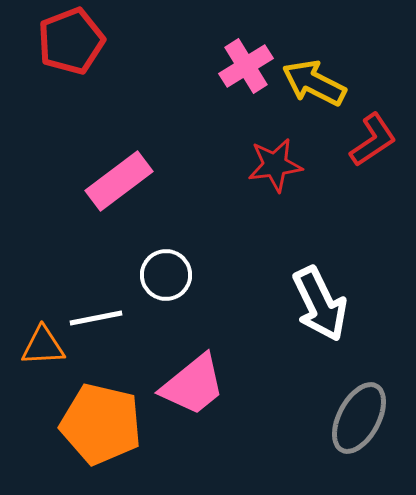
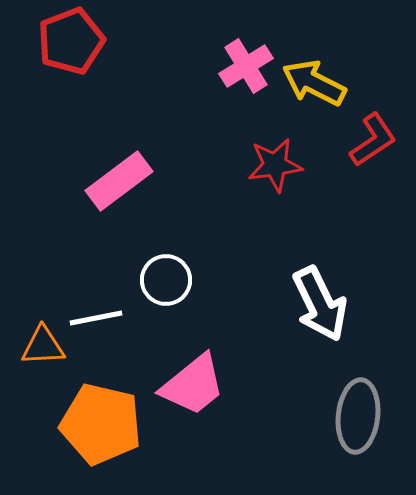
white circle: moved 5 px down
gray ellipse: moved 1 px left, 2 px up; rotated 22 degrees counterclockwise
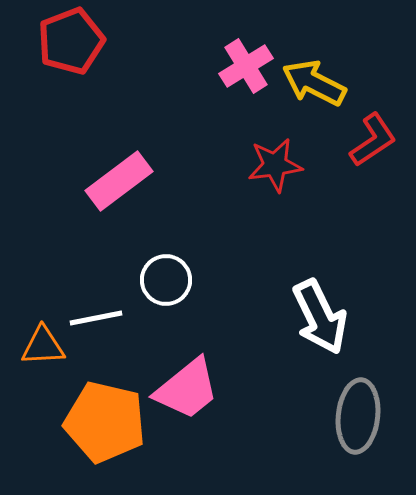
white arrow: moved 13 px down
pink trapezoid: moved 6 px left, 4 px down
orange pentagon: moved 4 px right, 2 px up
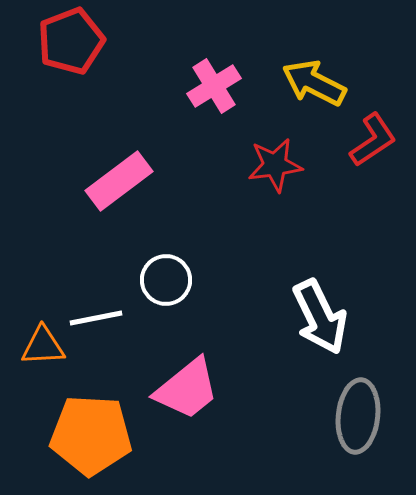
pink cross: moved 32 px left, 20 px down
orange pentagon: moved 14 px left, 13 px down; rotated 10 degrees counterclockwise
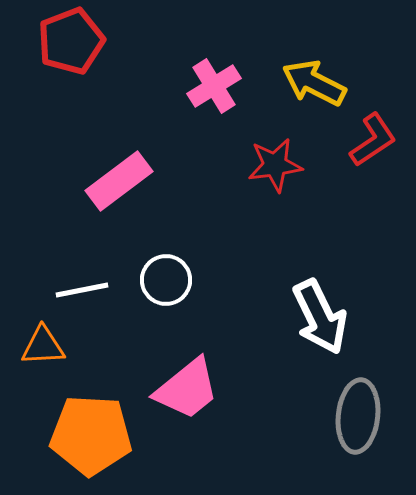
white line: moved 14 px left, 28 px up
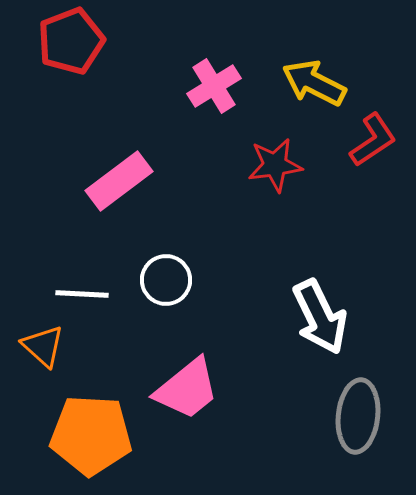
white line: moved 4 px down; rotated 14 degrees clockwise
orange triangle: rotated 45 degrees clockwise
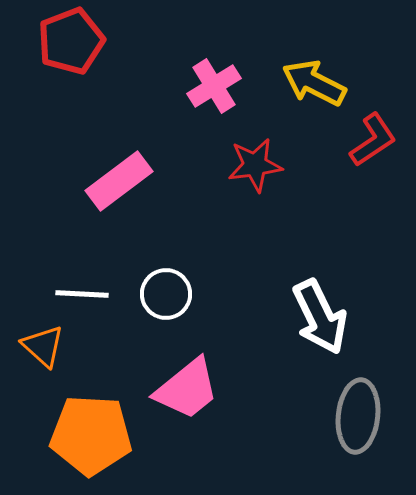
red star: moved 20 px left
white circle: moved 14 px down
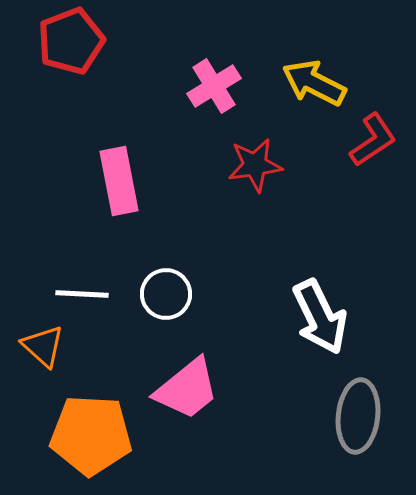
pink rectangle: rotated 64 degrees counterclockwise
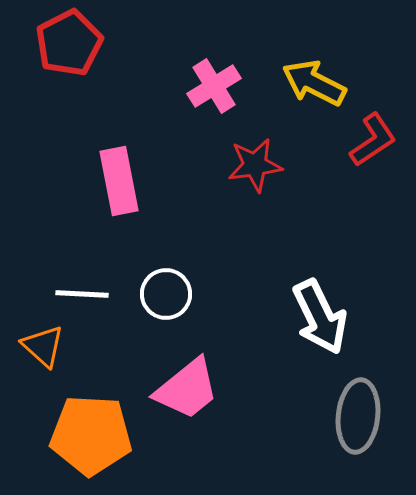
red pentagon: moved 2 px left, 2 px down; rotated 6 degrees counterclockwise
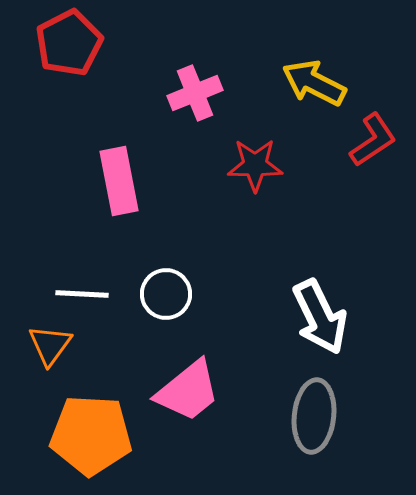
pink cross: moved 19 px left, 7 px down; rotated 10 degrees clockwise
red star: rotated 8 degrees clockwise
orange triangle: moved 7 px right, 1 px up; rotated 24 degrees clockwise
pink trapezoid: moved 1 px right, 2 px down
gray ellipse: moved 44 px left
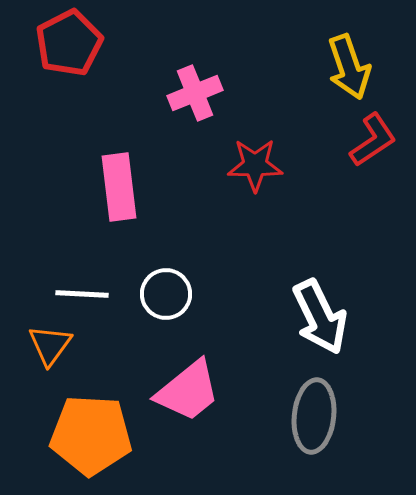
yellow arrow: moved 35 px right, 16 px up; rotated 136 degrees counterclockwise
pink rectangle: moved 6 px down; rotated 4 degrees clockwise
